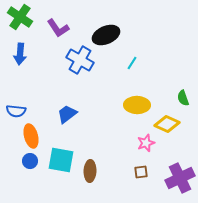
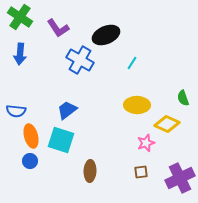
blue trapezoid: moved 4 px up
cyan square: moved 20 px up; rotated 8 degrees clockwise
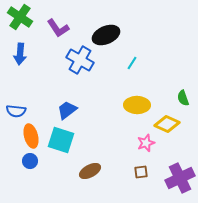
brown ellipse: rotated 60 degrees clockwise
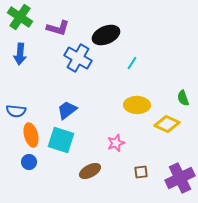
purple L-shape: rotated 40 degrees counterclockwise
blue cross: moved 2 px left, 2 px up
orange ellipse: moved 1 px up
pink star: moved 30 px left
blue circle: moved 1 px left, 1 px down
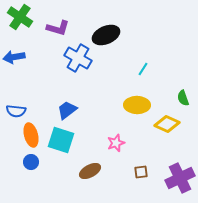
blue arrow: moved 6 px left, 3 px down; rotated 75 degrees clockwise
cyan line: moved 11 px right, 6 px down
blue circle: moved 2 px right
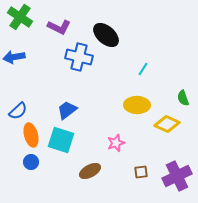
purple L-shape: moved 1 px right, 1 px up; rotated 10 degrees clockwise
black ellipse: rotated 64 degrees clockwise
blue cross: moved 1 px right, 1 px up; rotated 16 degrees counterclockwise
blue semicircle: moved 2 px right; rotated 48 degrees counterclockwise
purple cross: moved 3 px left, 2 px up
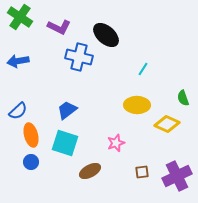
blue arrow: moved 4 px right, 4 px down
cyan square: moved 4 px right, 3 px down
brown square: moved 1 px right
